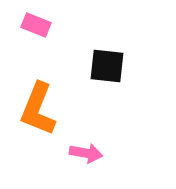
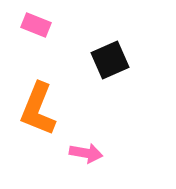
black square: moved 3 px right, 6 px up; rotated 30 degrees counterclockwise
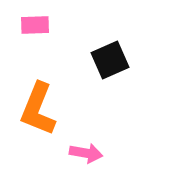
pink rectangle: moved 1 px left; rotated 24 degrees counterclockwise
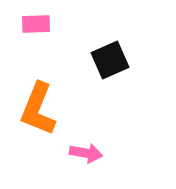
pink rectangle: moved 1 px right, 1 px up
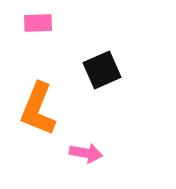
pink rectangle: moved 2 px right, 1 px up
black square: moved 8 px left, 10 px down
